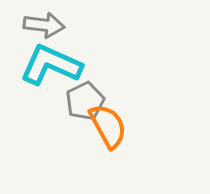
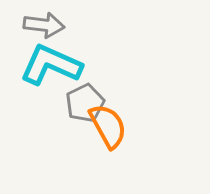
gray pentagon: moved 2 px down
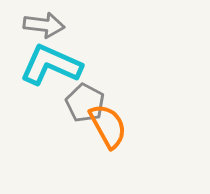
gray pentagon: rotated 18 degrees counterclockwise
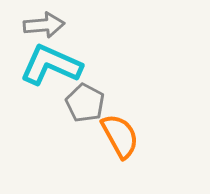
gray arrow: rotated 12 degrees counterclockwise
orange semicircle: moved 12 px right, 10 px down
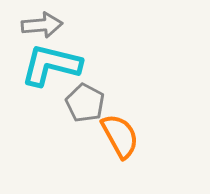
gray arrow: moved 2 px left
cyan L-shape: rotated 10 degrees counterclockwise
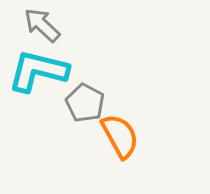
gray arrow: rotated 132 degrees counterclockwise
cyan L-shape: moved 13 px left, 6 px down
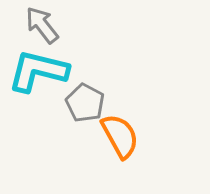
gray arrow: rotated 9 degrees clockwise
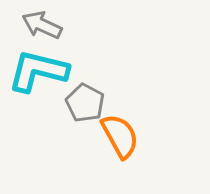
gray arrow: rotated 27 degrees counterclockwise
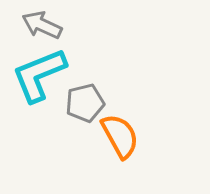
cyan L-shape: moved 1 px right, 4 px down; rotated 36 degrees counterclockwise
gray pentagon: rotated 30 degrees clockwise
